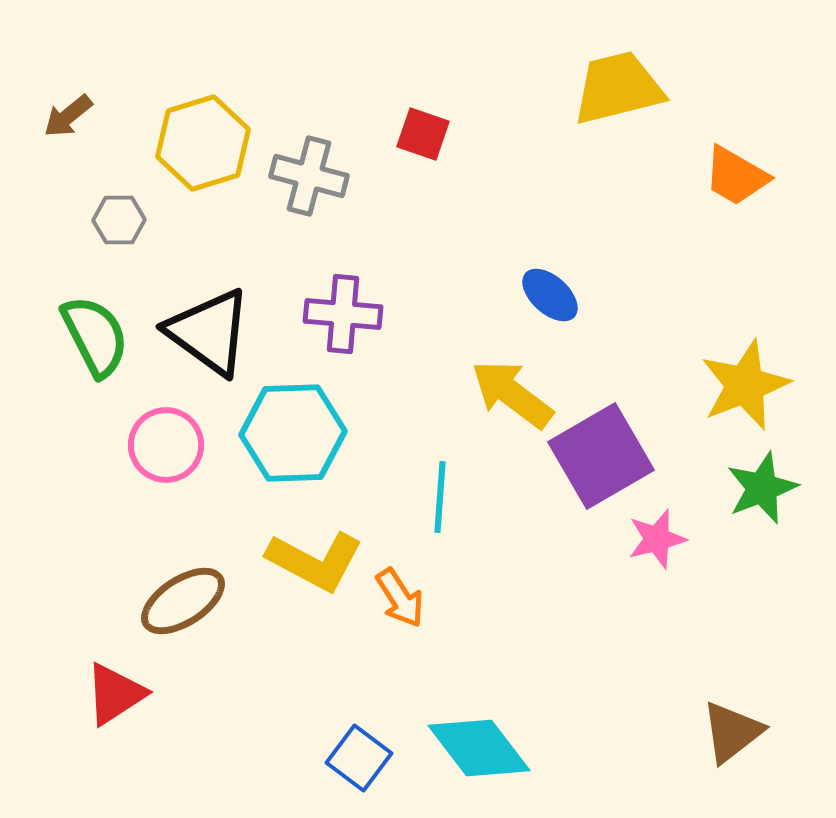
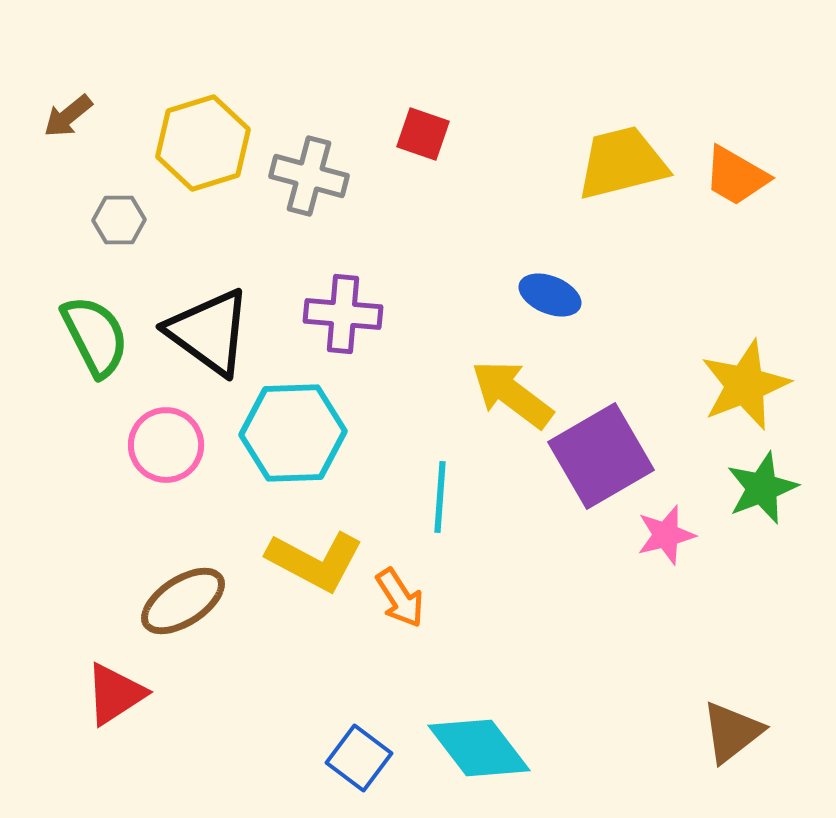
yellow trapezoid: moved 4 px right, 75 px down
blue ellipse: rotated 20 degrees counterclockwise
pink star: moved 9 px right, 4 px up
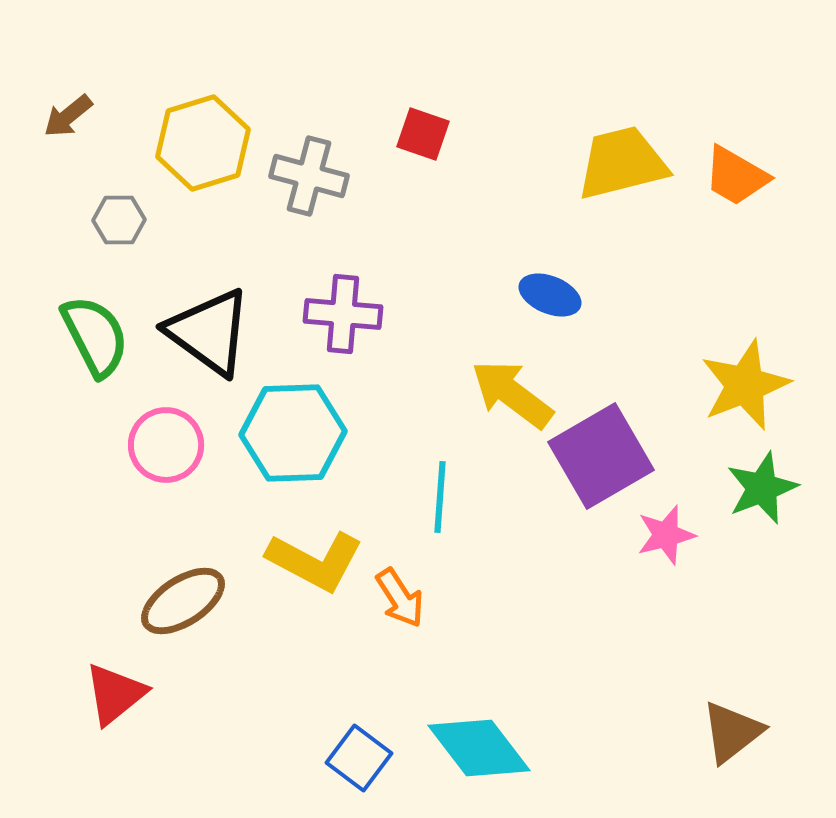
red triangle: rotated 6 degrees counterclockwise
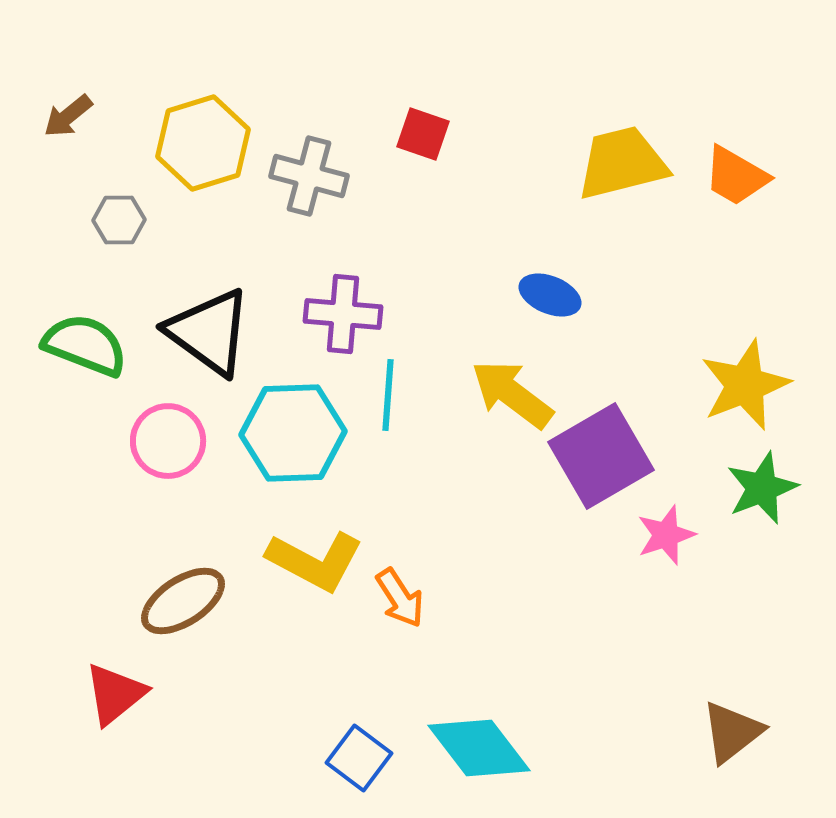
green semicircle: moved 10 px left, 9 px down; rotated 42 degrees counterclockwise
pink circle: moved 2 px right, 4 px up
cyan line: moved 52 px left, 102 px up
pink star: rotated 4 degrees counterclockwise
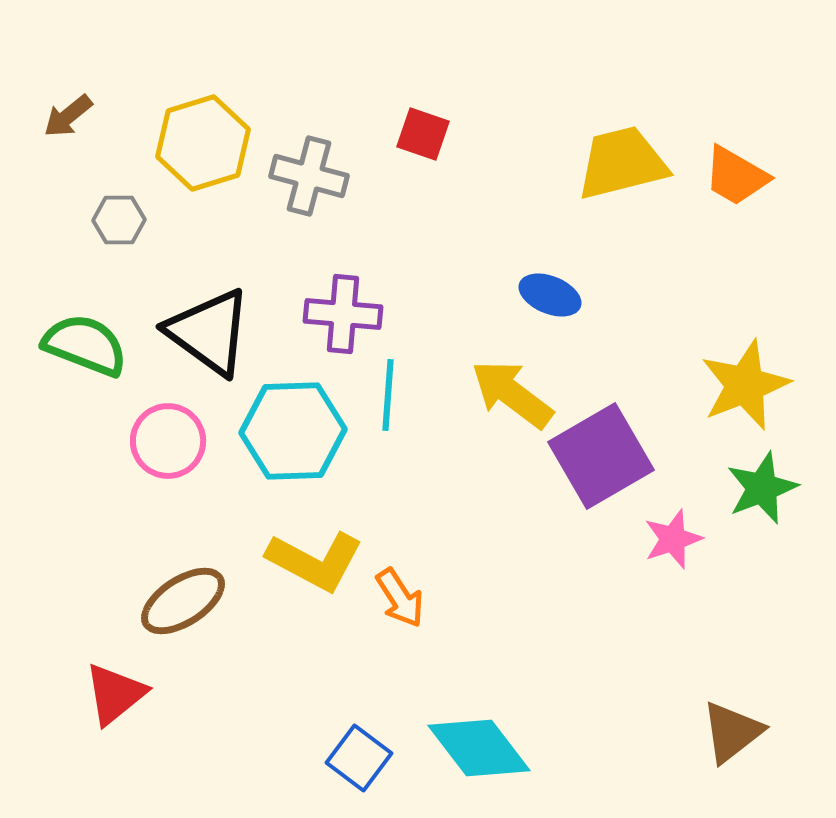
cyan hexagon: moved 2 px up
pink star: moved 7 px right, 4 px down
